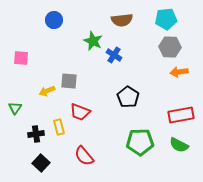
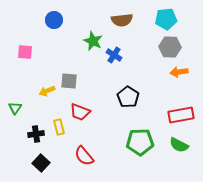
pink square: moved 4 px right, 6 px up
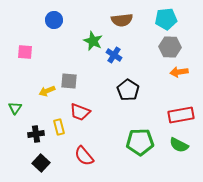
black pentagon: moved 7 px up
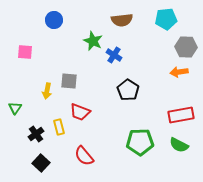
gray hexagon: moved 16 px right
yellow arrow: rotated 56 degrees counterclockwise
black cross: rotated 28 degrees counterclockwise
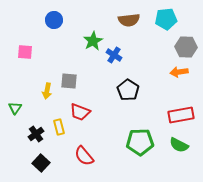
brown semicircle: moved 7 px right
green star: rotated 18 degrees clockwise
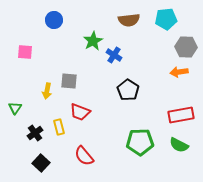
black cross: moved 1 px left, 1 px up
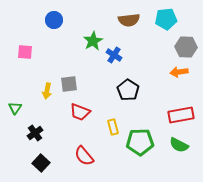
gray square: moved 3 px down; rotated 12 degrees counterclockwise
yellow rectangle: moved 54 px right
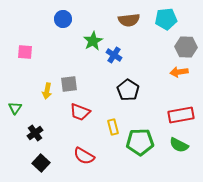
blue circle: moved 9 px right, 1 px up
red semicircle: rotated 20 degrees counterclockwise
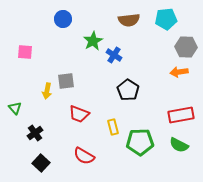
gray square: moved 3 px left, 3 px up
green triangle: rotated 16 degrees counterclockwise
red trapezoid: moved 1 px left, 2 px down
